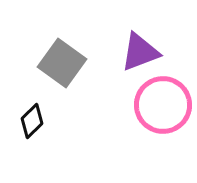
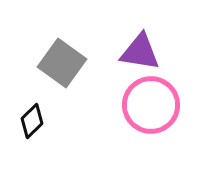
purple triangle: rotated 30 degrees clockwise
pink circle: moved 12 px left
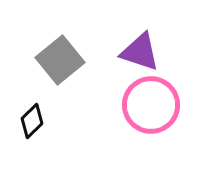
purple triangle: rotated 9 degrees clockwise
gray square: moved 2 px left, 3 px up; rotated 15 degrees clockwise
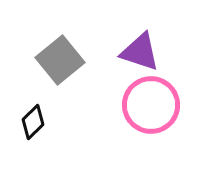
black diamond: moved 1 px right, 1 px down
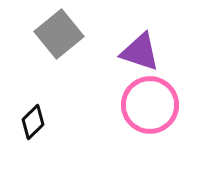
gray square: moved 1 px left, 26 px up
pink circle: moved 1 px left
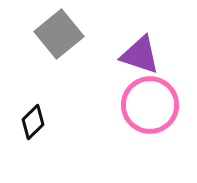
purple triangle: moved 3 px down
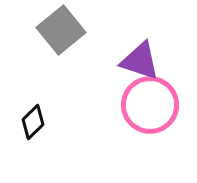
gray square: moved 2 px right, 4 px up
purple triangle: moved 6 px down
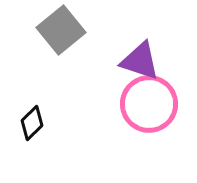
pink circle: moved 1 px left, 1 px up
black diamond: moved 1 px left, 1 px down
